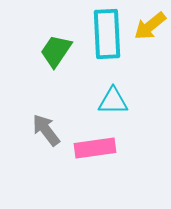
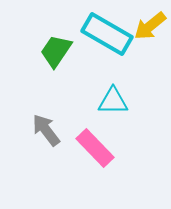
cyan rectangle: rotated 57 degrees counterclockwise
pink rectangle: rotated 54 degrees clockwise
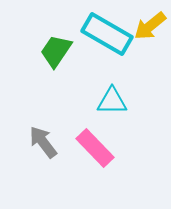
cyan triangle: moved 1 px left
gray arrow: moved 3 px left, 12 px down
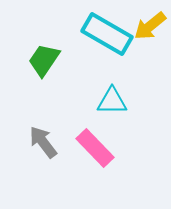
green trapezoid: moved 12 px left, 9 px down
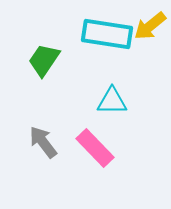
cyan rectangle: rotated 21 degrees counterclockwise
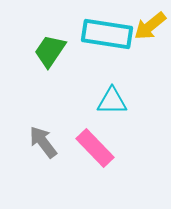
green trapezoid: moved 6 px right, 9 px up
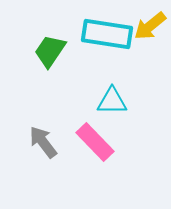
pink rectangle: moved 6 px up
